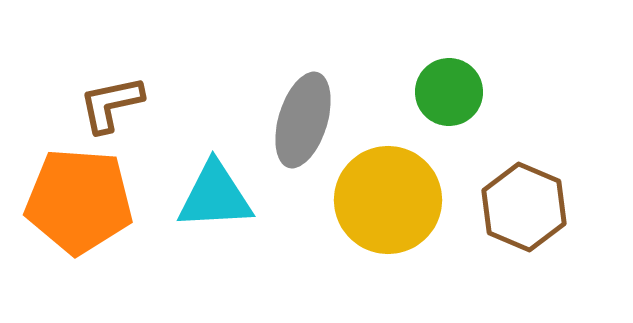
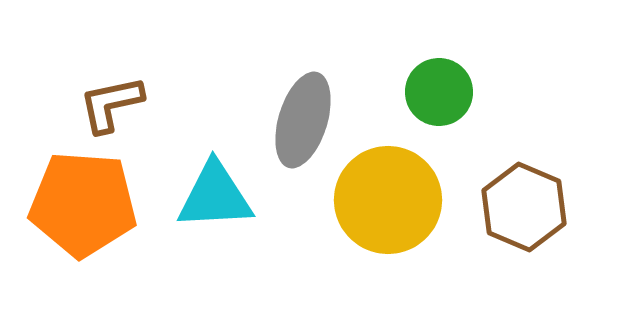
green circle: moved 10 px left
orange pentagon: moved 4 px right, 3 px down
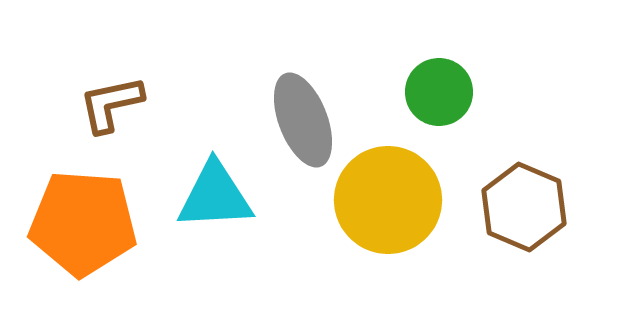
gray ellipse: rotated 38 degrees counterclockwise
orange pentagon: moved 19 px down
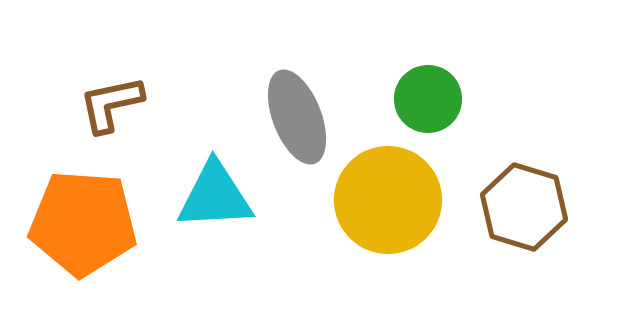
green circle: moved 11 px left, 7 px down
gray ellipse: moved 6 px left, 3 px up
brown hexagon: rotated 6 degrees counterclockwise
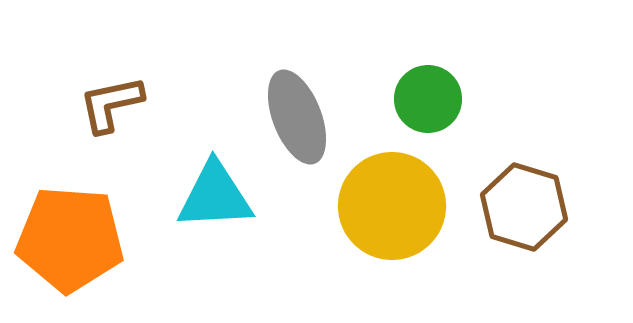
yellow circle: moved 4 px right, 6 px down
orange pentagon: moved 13 px left, 16 px down
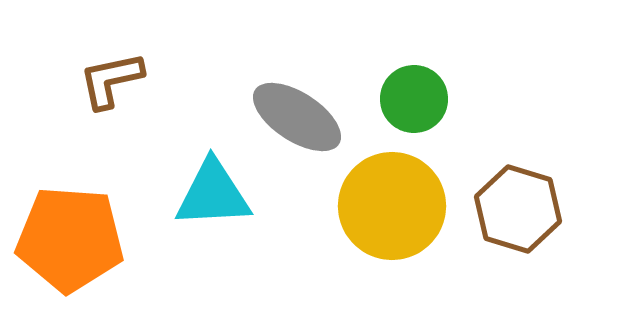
green circle: moved 14 px left
brown L-shape: moved 24 px up
gray ellipse: rotated 36 degrees counterclockwise
cyan triangle: moved 2 px left, 2 px up
brown hexagon: moved 6 px left, 2 px down
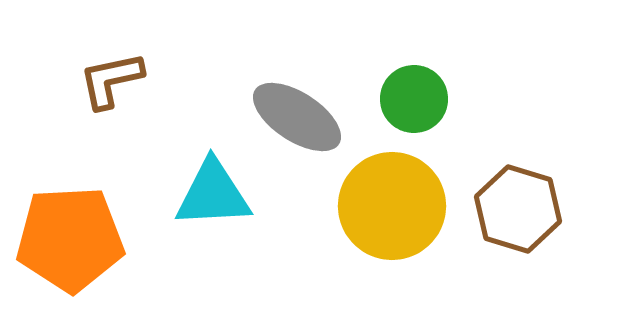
orange pentagon: rotated 7 degrees counterclockwise
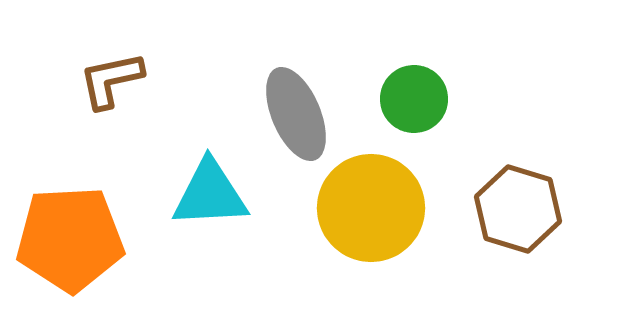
gray ellipse: moved 1 px left, 3 px up; rotated 34 degrees clockwise
cyan triangle: moved 3 px left
yellow circle: moved 21 px left, 2 px down
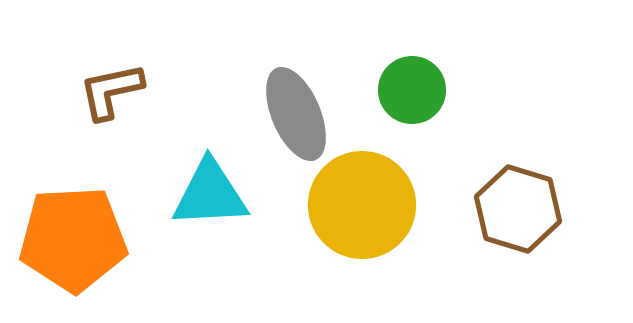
brown L-shape: moved 11 px down
green circle: moved 2 px left, 9 px up
yellow circle: moved 9 px left, 3 px up
orange pentagon: moved 3 px right
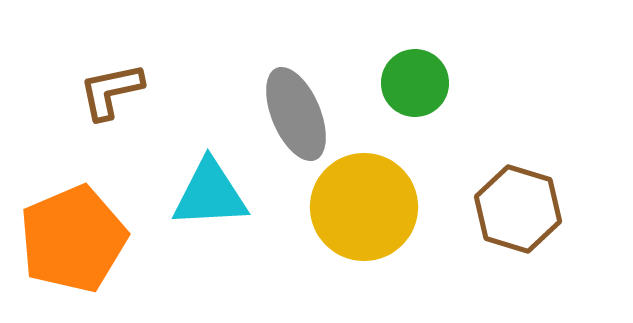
green circle: moved 3 px right, 7 px up
yellow circle: moved 2 px right, 2 px down
orange pentagon: rotated 20 degrees counterclockwise
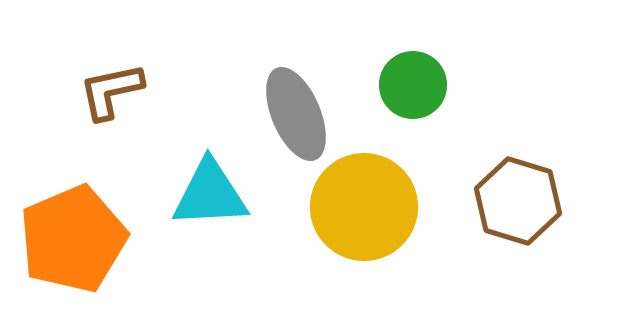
green circle: moved 2 px left, 2 px down
brown hexagon: moved 8 px up
